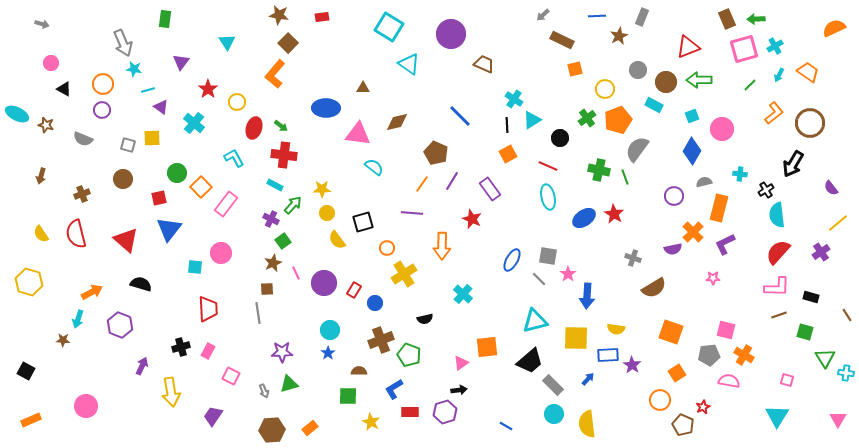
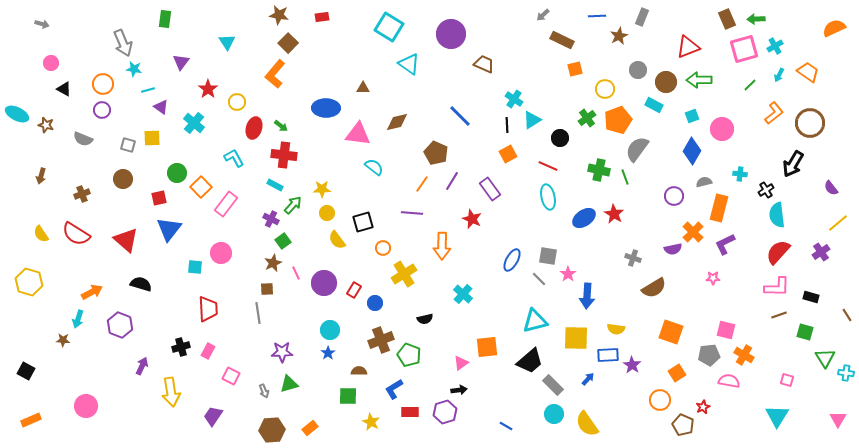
red semicircle at (76, 234): rotated 44 degrees counterclockwise
orange circle at (387, 248): moved 4 px left
yellow semicircle at (587, 424): rotated 28 degrees counterclockwise
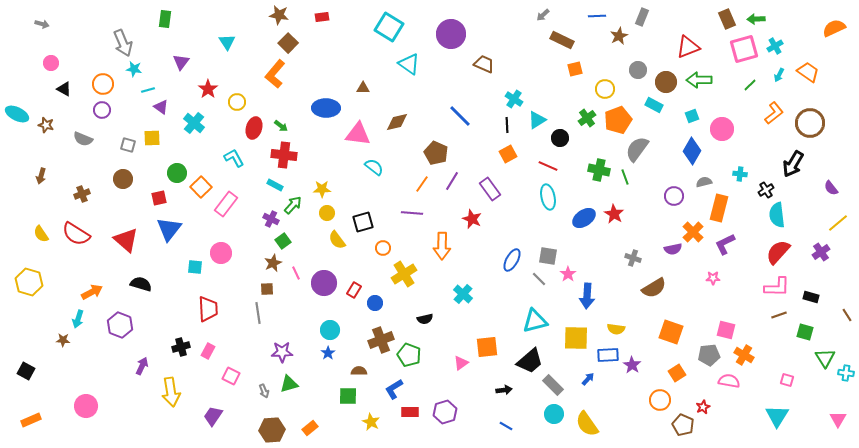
cyan triangle at (532, 120): moved 5 px right
black arrow at (459, 390): moved 45 px right
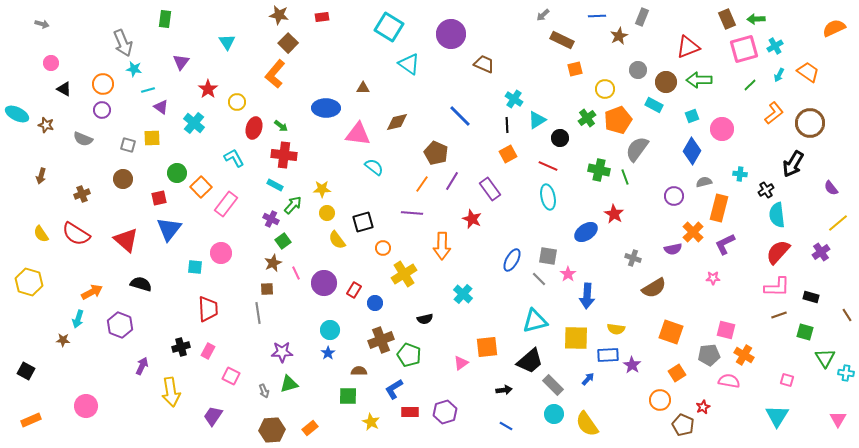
blue ellipse at (584, 218): moved 2 px right, 14 px down
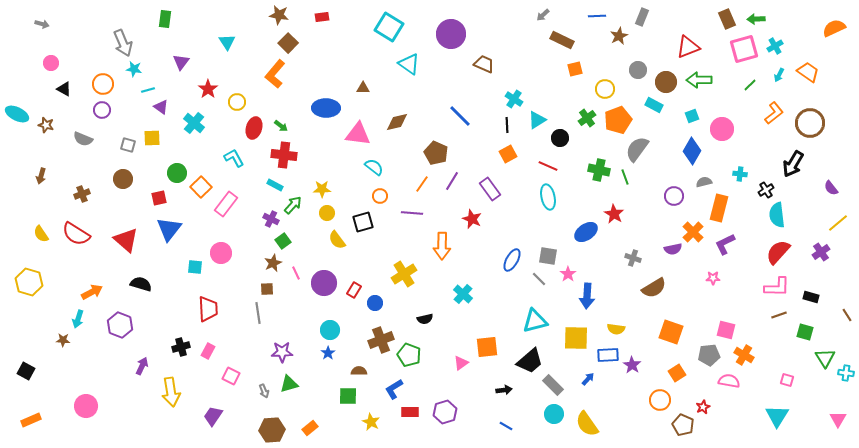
orange circle at (383, 248): moved 3 px left, 52 px up
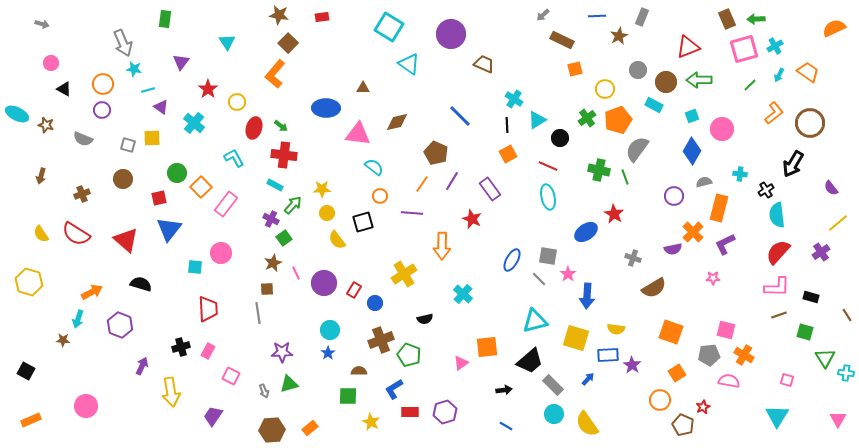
green square at (283, 241): moved 1 px right, 3 px up
yellow square at (576, 338): rotated 16 degrees clockwise
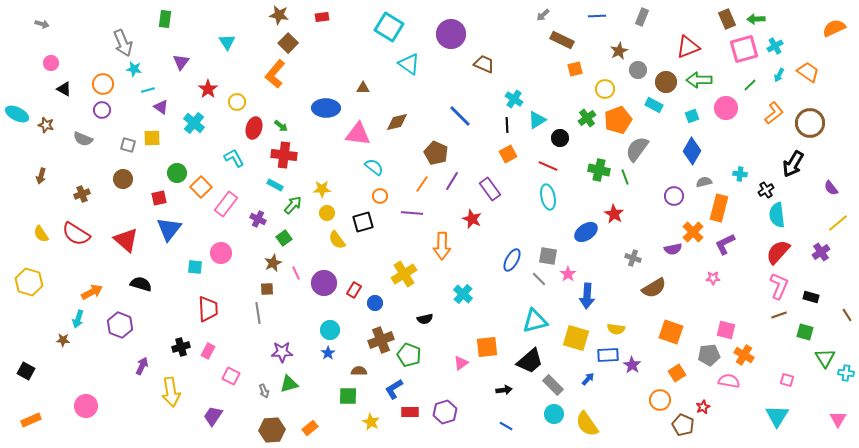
brown star at (619, 36): moved 15 px down
pink circle at (722, 129): moved 4 px right, 21 px up
purple cross at (271, 219): moved 13 px left
pink L-shape at (777, 287): moved 2 px right, 1 px up; rotated 68 degrees counterclockwise
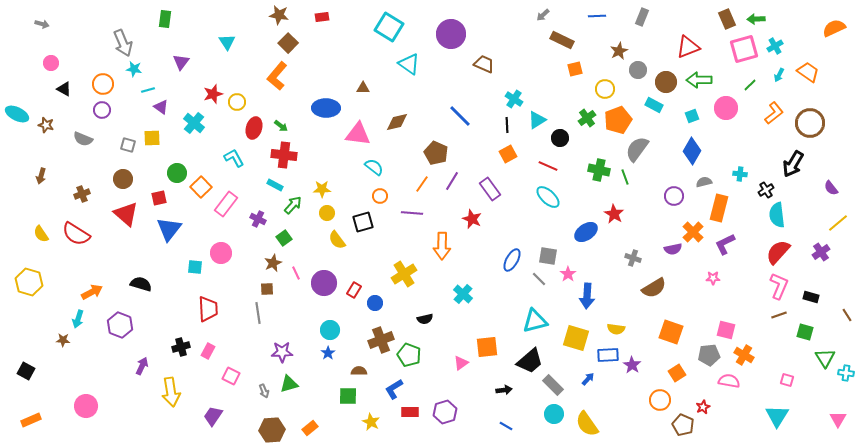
orange L-shape at (275, 74): moved 2 px right, 2 px down
red star at (208, 89): moved 5 px right, 5 px down; rotated 18 degrees clockwise
cyan ellipse at (548, 197): rotated 35 degrees counterclockwise
red triangle at (126, 240): moved 26 px up
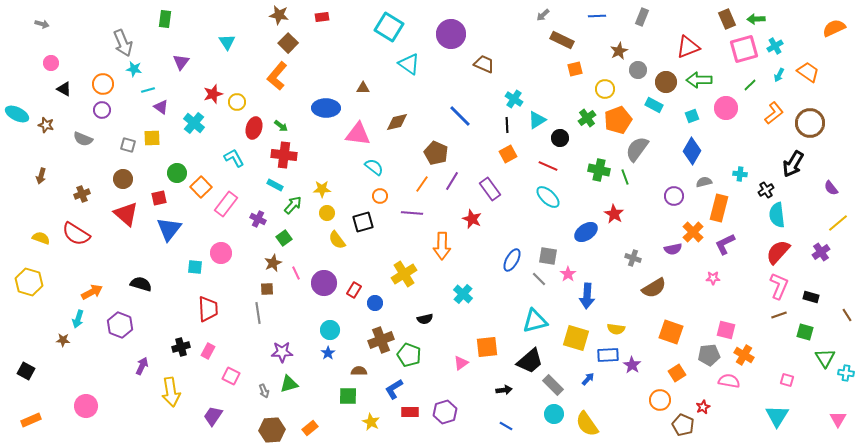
yellow semicircle at (41, 234): moved 4 px down; rotated 144 degrees clockwise
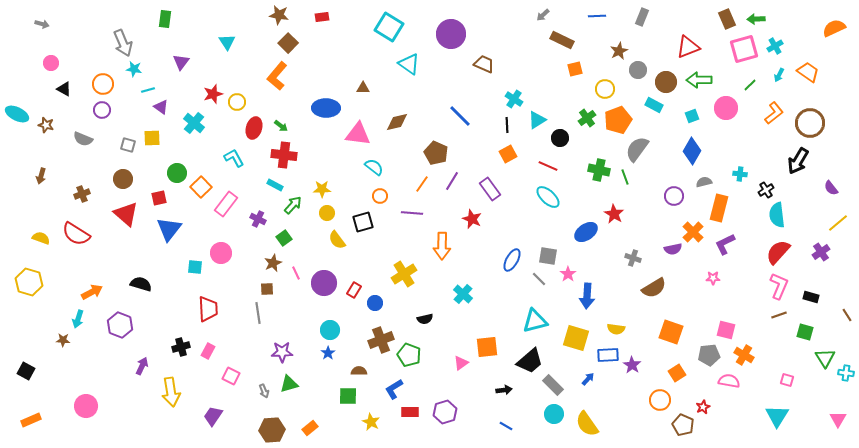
black arrow at (793, 164): moved 5 px right, 3 px up
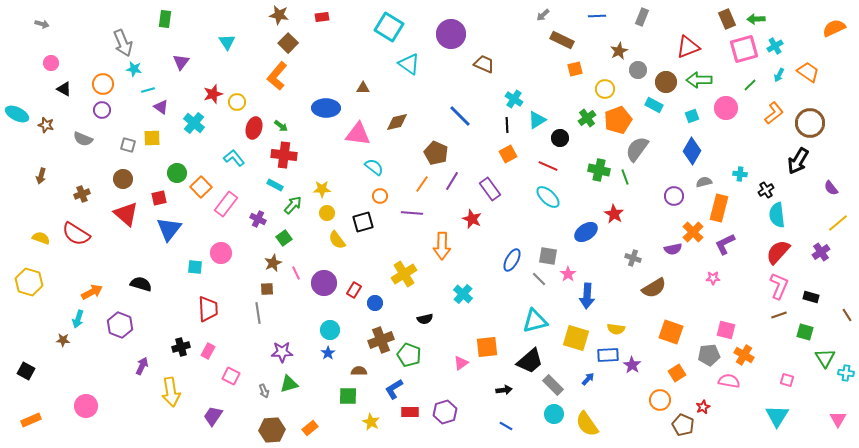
cyan L-shape at (234, 158): rotated 10 degrees counterclockwise
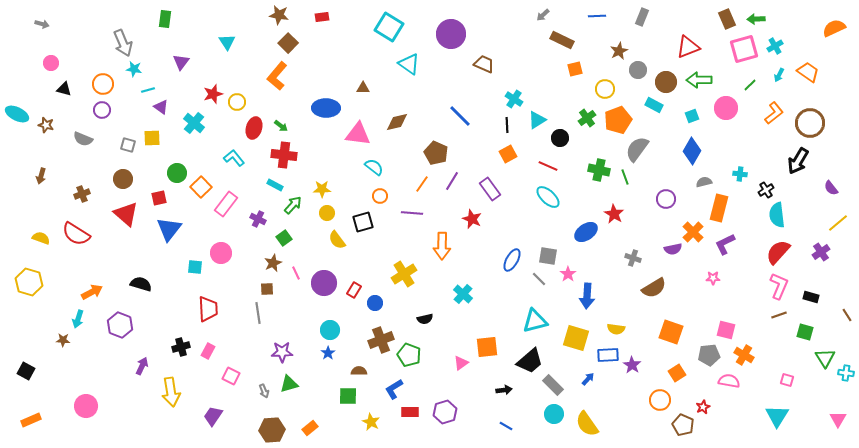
black triangle at (64, 89): rotated 14 degrees counterclockwise
purple circle at (674, 196): moved 8 px left, 3 px down
